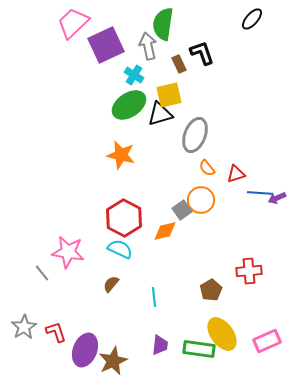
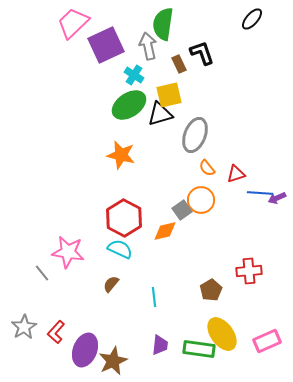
red L-shape: rotated 120 degrees counterclockwise
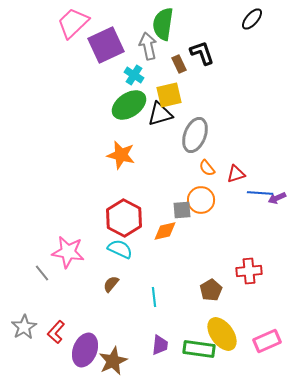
gray square: rotated 30 degrees clockwise
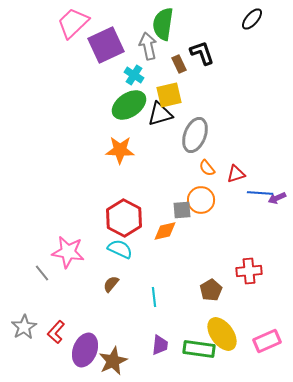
orange star: moved 1 px left, 5 px up; rotated 12 degrees counterclockwise
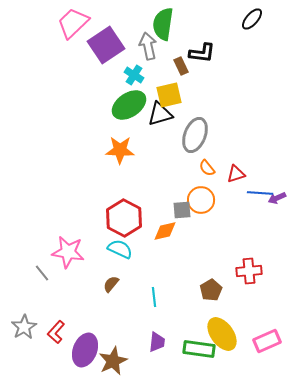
purple square: rotated 9 degrees counterclockwise
black L-shape: rotated 116 degrees clockwise
brown rectangle: moved 2 px right, 2 px down
purple trapezoid: moved 3 px left, 3 px up
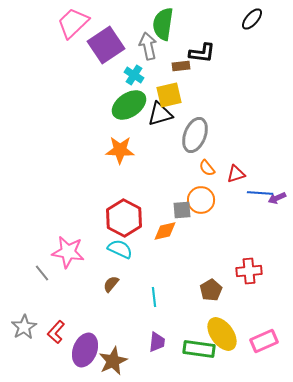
brown rectangle: rotated 72 degrees counterclockwise
pink rectangle: moved 3 px left
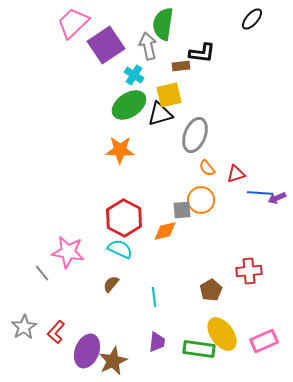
purple ellipse: moved 2 px right, 1 px down
